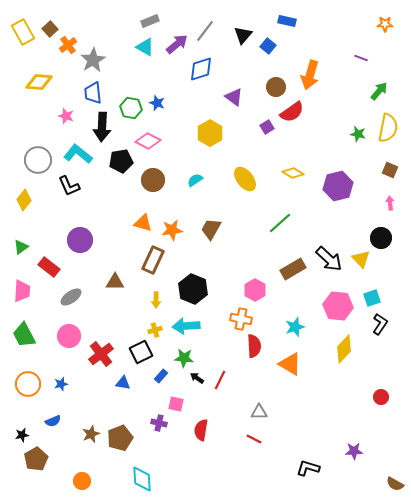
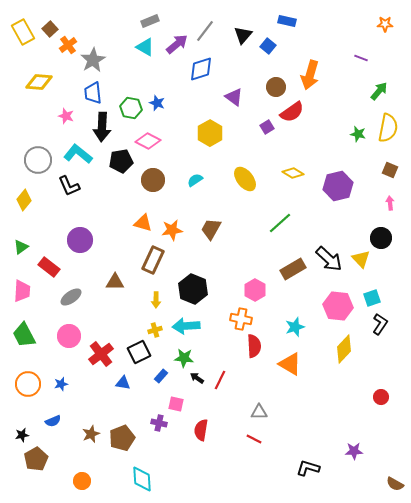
black square at (141, 352): moved 2 px left
brown pentagon at (120, 438): moved 2 px right
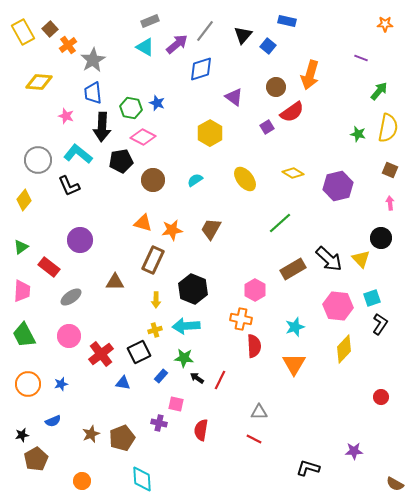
pink diamond at (148, 141): moved 5 px left, 4 px up
orange triangle at (290, 364): moved 4 px right; rotated 30 degrees clockwise
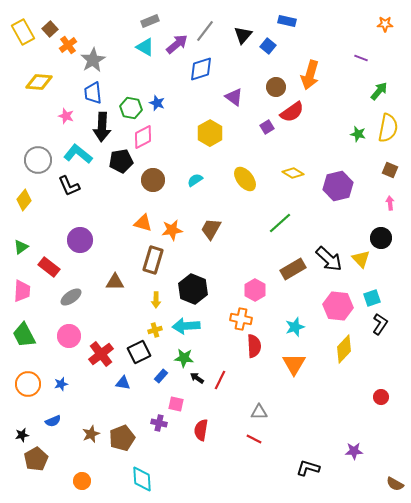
pink diamond at (143, 137): rotated 55 degrees counterclockwise
brown rectangle at (153, 260): rotated 8 degrees counterclockwise
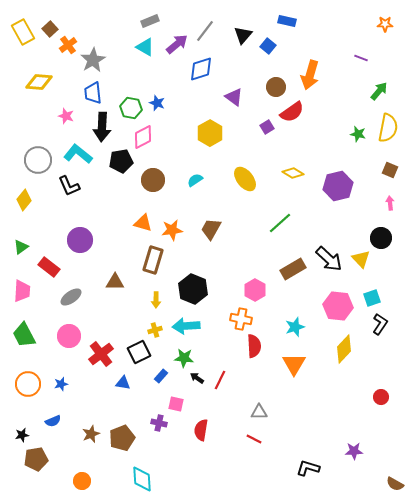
brown pentagon at (36, 459): rotated 20 degrees clockwise
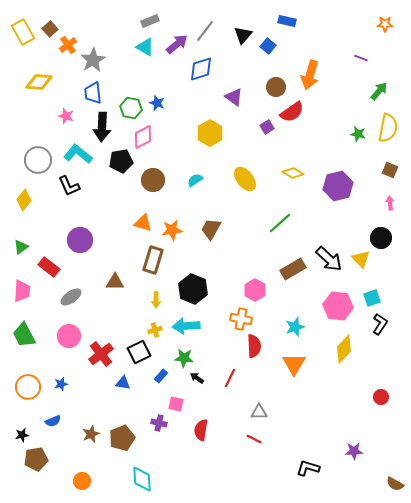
red line at (220, 380): moved 10 px right, 2 px up
orange circle at (28, 384): moved 3 px down
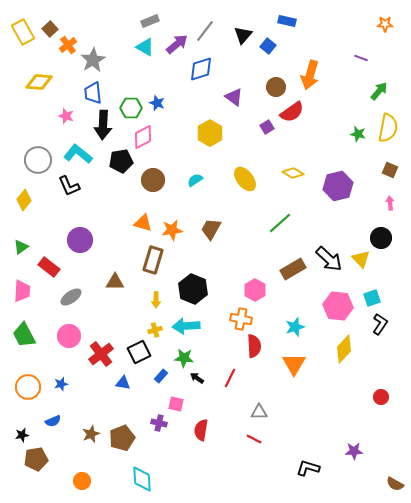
green hexagon at (131, 108): rotated 10 degrees counterclockwise
black arrow at (102, 127): moved 1 px right, 2 px up
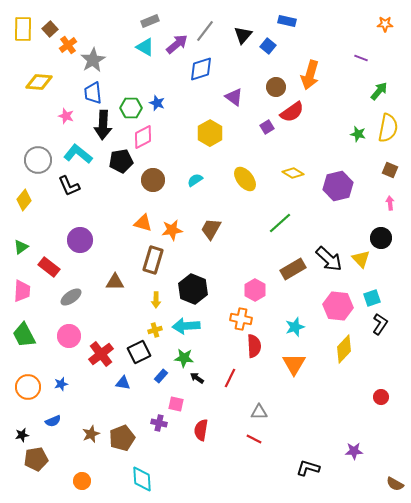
yellow rectangle at (23, 32): moved 3 px up; rotated 30 degrees clockwise
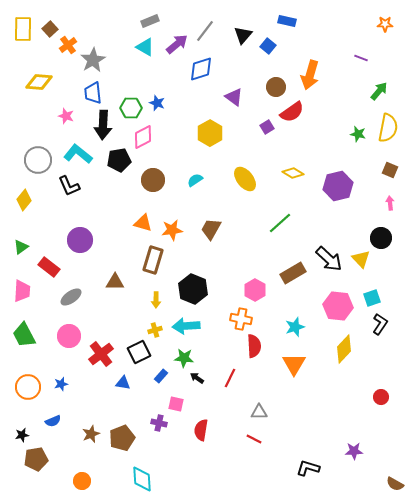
black pentagon at (121, 161): moved 2 px left, 1 px up
brown rectangle at (293, 269): moved 4 px down
